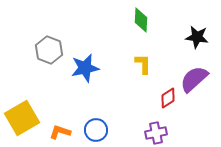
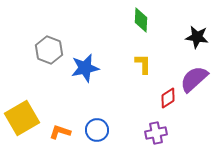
blue circle: moved 1 px right
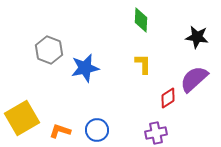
orange L-shape: moved 1 px up
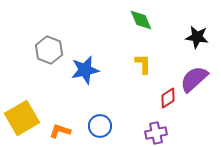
green diamond: rotated 25 degrees counterclockwise
blue star: moved 2 px down
blue circle: moved 3 px right, 4 px up
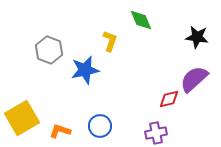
yellow L-shape: moved 33 px left, 23 px up; rotated 20 degrees clockwise
red diamond: moved 1 px right, 1 px down; rotated 20 degrees clockwise
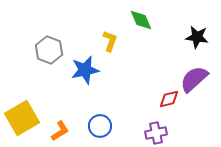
orange L-shape: rotated 130 degrees clockwise
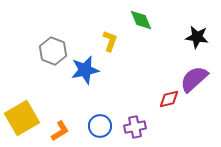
gray hexagon: moved 4 px right, 1 px down
purple cross: moved 21 px left, 6 px up
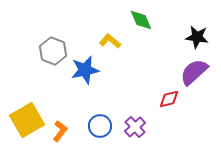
yellow L-shape: rotated 70 degrees counterclockwise
purple semicircle: moved 7 px up
yellow square: moved 5 px right, 2 px down
purple cross: rotated 30 degrees counterclockwise
orange L-shape: rotated 20 degrees counterclockwise
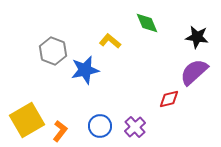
green diamond: moved 6 px right, 3 px down
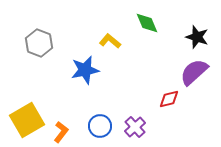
black star: rotated 10 degrees clockwise
gray hexagon: moved 14 px left, 8 px up
orange L-shape: moved 1 px right, 1 px down
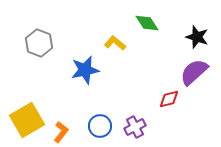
green diamond: rotated 10 degrees counterclockwise
yellow L-shape: moved 5 px right, 2 px down
purple cross: rotated 15 degrees clockwise
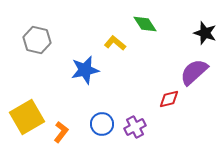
green diamond: moved 2 px left, 1 px down
black star: moved 8 px right, 4 px up
gray hexagon: moved 2 px left, 3 px up; rotated 8 degrees counterclockwise
yellow square: moved 3 px up
blue circle: moved 2 px right, 2 px up
